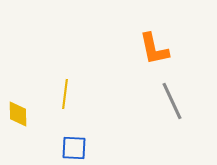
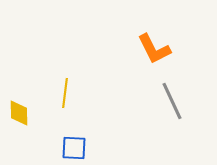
orange L-shape: rotated 15 degrees counterclockwise
yellow line: moved 1 px up
yellow diamond: moved 1 px right, 1 px up
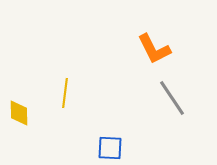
gray line: moved 3 px up; rotated 9 degrees counterclockwise
blue square: moved 36 px right
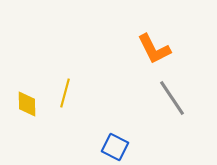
yellow line: rotated 8 degrees clockwise
yellow diamond: moved 8 px right, 9 px up
blue square: moved 5 px right, 1 px up; rotated 24 degrees clockwise
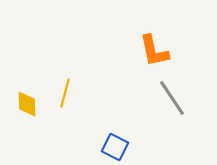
orange L-shape: moved 2 px down; rotated 15 degrees clockwise
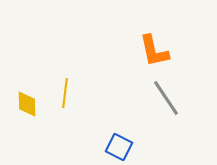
yellow line: rotated 8 degrees counterclockwise
gray line: moved 6 px left
blue square: moved 4 px right
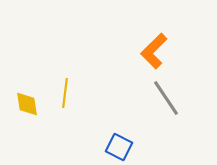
orange L-shape: rotated 57 degrees clockwise
yellow diamond: rotated 8 degrees counterclockwise
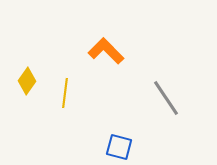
orange L-shape: moved 48 px left; rotated 90 degrees clockwise
yellow diamond: moved 23 px up; rotated 44 degrees clockwise
blue square: rotated 12 degrees counterclockwise
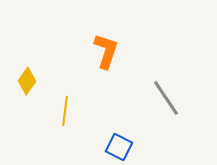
orange L-shape: rotated 63 degrees clockwise
yellow line: moved 18 px down
blue square: rotated 12 degrees clockwise
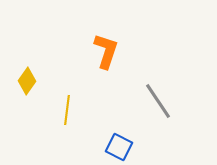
gray line: moved 8 px left, 3 px down
yellow line: moved 2 px right, 1 px up
